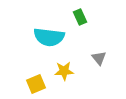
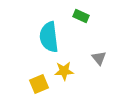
green rectangle: moved 1 px right, 1 px up; rotated 42 degrees counterclockwise
cyan semicircle: rotated 76 degrees clockwise
yellow square: moved 3 px right
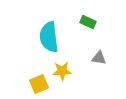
green rectangle: moved 7 px right, 6 px down
gray triangle: rotated 42 degrees counterclockwise
yellow star: moved 2 px left
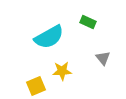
cyan semicircle: rotated 112 degrees counterclockwise
gray triangle: moved 4 px right; rotated 42 degrees clockwise
yellow square: moved 3 px left, 2 px down
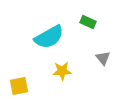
yellow square: moved 17 px left; rotated 12 degrees clockwise
